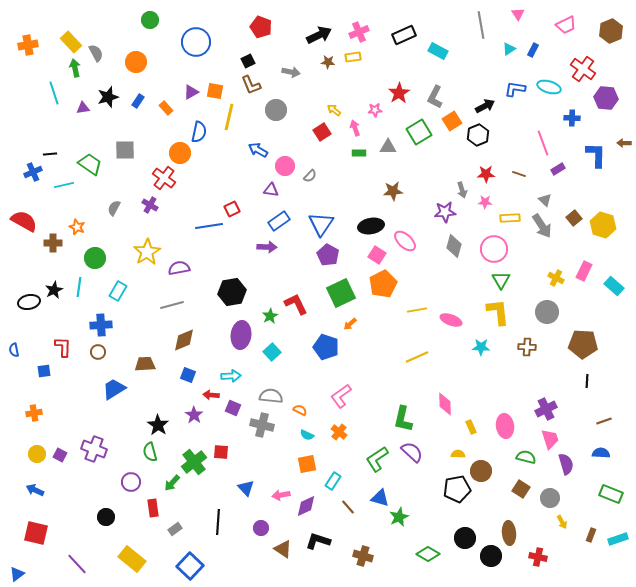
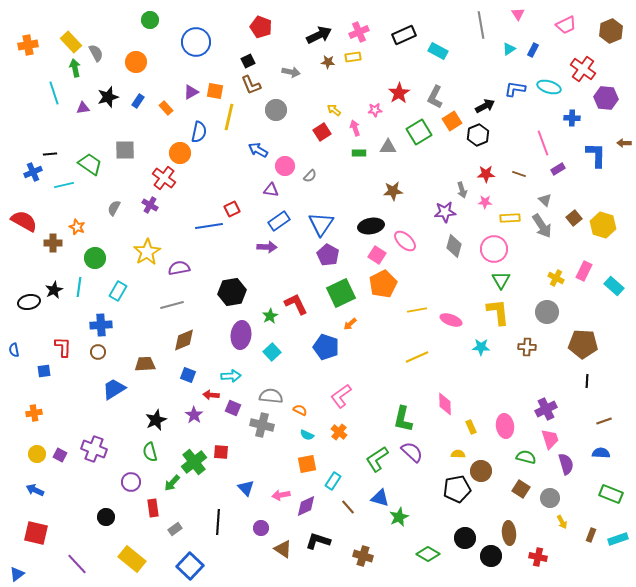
black star at (158, 425): moved 2 px left, 5 px up; rotated 15 degrees clockwise
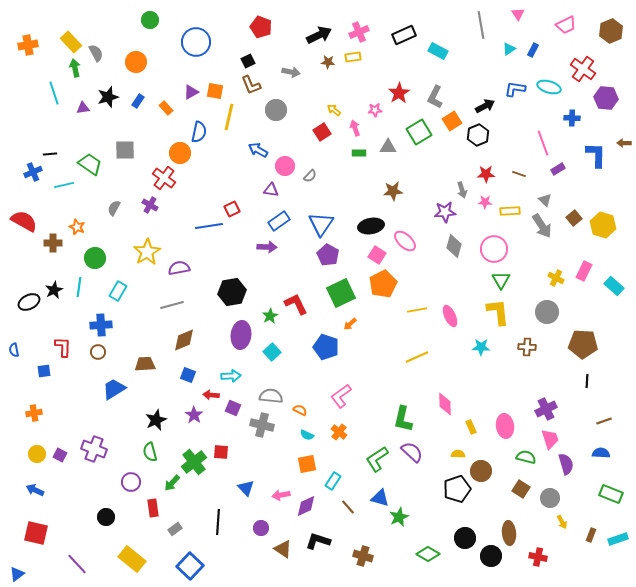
yellow rectangle at (510, 218): moved 7 px up
black ellipse at (29, 302): rotated 15 degrees counterclockwise
pink ellipse at (451, 320): moved 1 px left, 4 px up; rotated 45 degrees clockwise
black pentagon at (457, 489): rotated 8 degrees counterclockwise
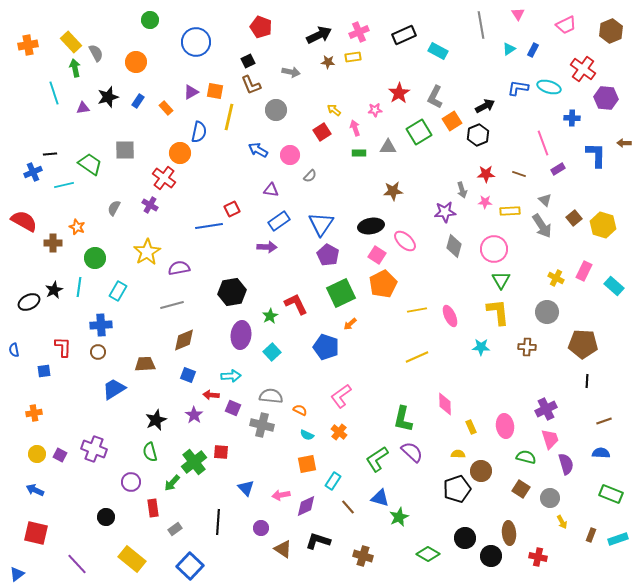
blue L-shape at (515, 89): moved 3 px right, 1 px up
pink circle at (285, 166): moved 5 px right, 11 px up
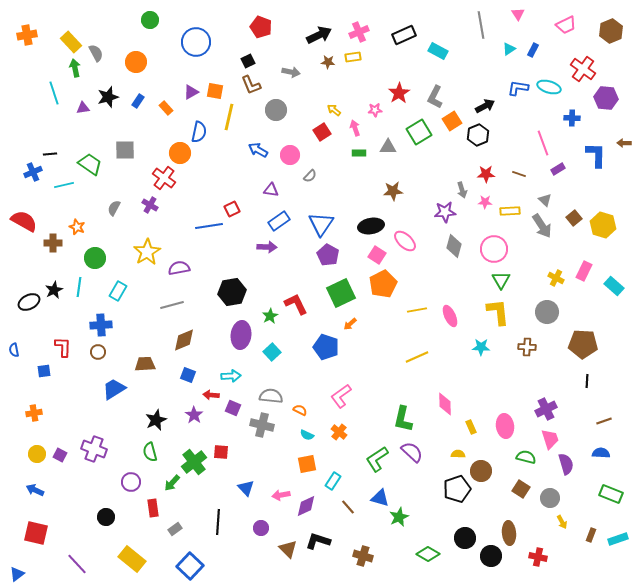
orange cross at (28, 45): moved 1 px left, 10 px up
brown triangle at (283, 549): moved 5 px right; rotated 12 degrees clockwise
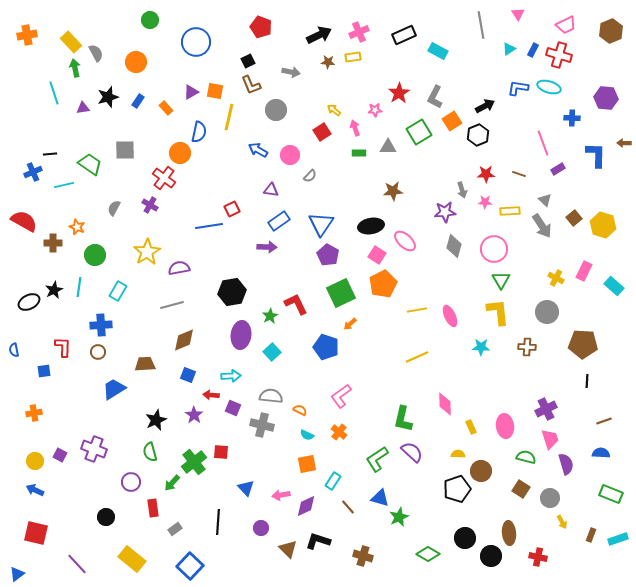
red cross at (583, 69): moved 24 px left, 14 px up; rotated 20 degrees counterclockwise
green circle at (95, 258): moved 3 px up
yellow circle at (37, 454): moved 2 px left, 7 px down
